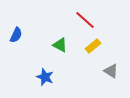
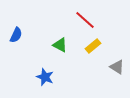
gray triangle: moved 6 px right, 4 px up
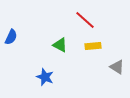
blue semicircle: moved 5 px left, 2 px down
yellow rectangle: rotated 35 degrees clockwise
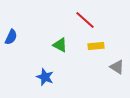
yellow rectangle: moved 3 px right
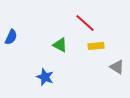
red line: moved 3 px down
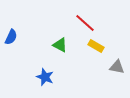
yellow rectangle: rotated 35 degrees clockwise
gray triangle: rotated 21 degrees counterclockwise
